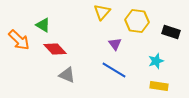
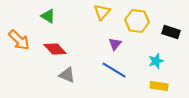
green triangle: moved 5 px right, 9 px up
purple triangle: rotated 16 degrees clockwise
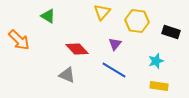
red diamond: moved 22 px right
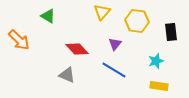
black rectangle: rotated 66 degrees clockwise
